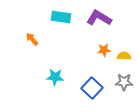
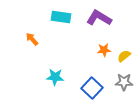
yellow semicircle: rotated 40 degrees counterclockwise
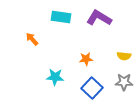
orange star: moved 18 px left, 9 px down
yellow semicircle: rotated 136 degrees counterclockwise
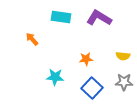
yellow semicircle: moved 1 px left
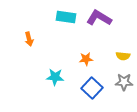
cyan rectangle: moved 5 px right
orange arrow: moved 3 px left; rotated 152 degrees counterclockwise
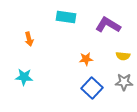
purple L-shape: moved 9 px right, 7 px down
cyan star: moved 31 px left
